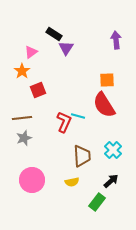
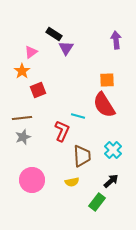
red L-shape: moved 2 px left, 9 px down
gray star: moved 1 px left, 1 px up
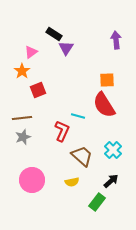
brown trapezoid: rotated 45 degrees counterclockwise
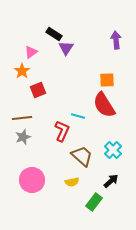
green rectangle: moved 3 px left
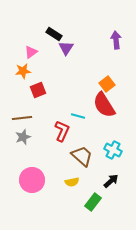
orange star: moved 1 px right; rotated 28 degrees clockwise
orange square: moved 4 px down; rotated 35 degrees counterclockwise
cyan cross: rotated 18 degrees counterclockwise
green rectangle: moved 1 px left
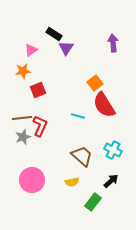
purple arrow: moved 3 px left, 3 px down
pink triangle: moved 2 px up
orange square: moved 12 px left, 1 px up
red L-shape: moved 22 px left, 5 px up
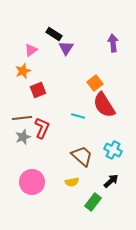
orange star: rotated 14 degrees counterclockwise
red L-shape: moved 2 px right, 2 px down
pink circle: moved 2 px down
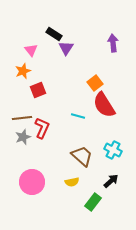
pink triangle: rotated 32 degrees counterclockwise
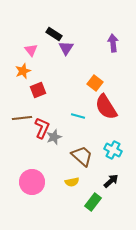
orange square: rotated 14 degrees counterclockwise
red semicircle: moved 2 px right, 2 px down
gray star: moved 31 px right
